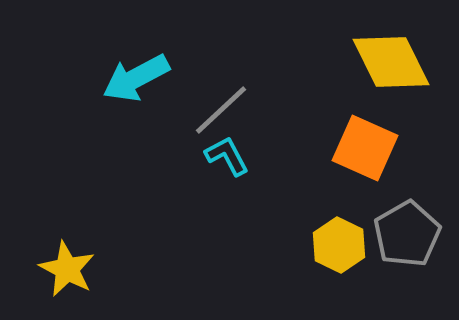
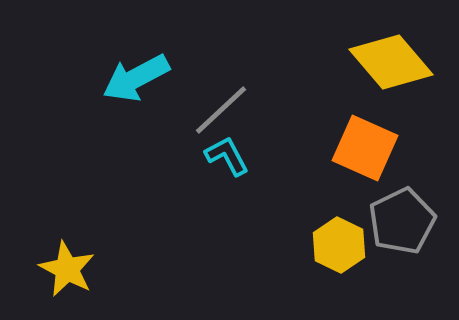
yellow diamond: rotated 14 degrees counterclockwise
gray pentagon: moved 5 px left, 13 px up; rotated 4 degrees clockwise
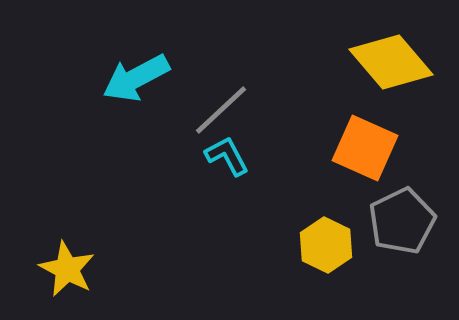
yellow hexagon: moved 13 px left
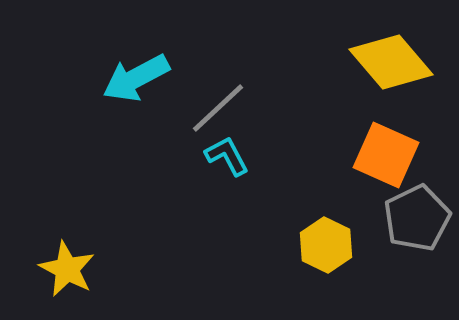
gray line: moved 3 px left, 2 px up
orange square: moved 21 px right, 7 px down
gray pentagon: moved 15 px right, 3 px up
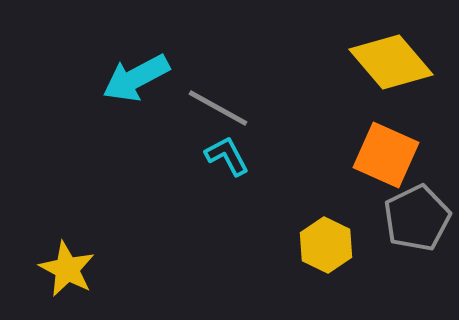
gray line: rotated 72 degrees clockwise
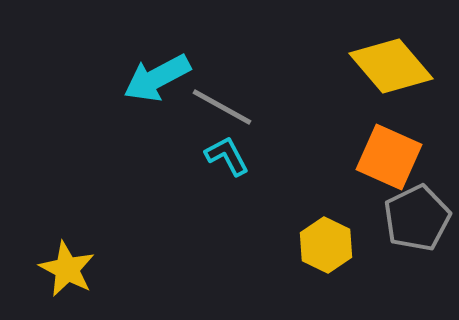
yellow diamond: moved 4 px down
cyan arrow: moved 21 px right
gray line: moved 4 px right, 1 px up
orange square: moved 3 px right, 2 px down
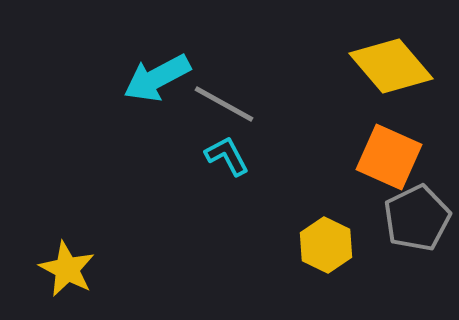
gray line: moved 2 px right, 3 px up
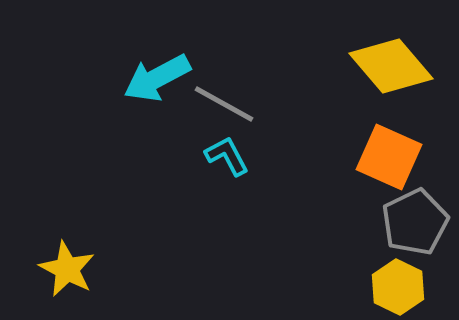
gray pentagon: moved 2 px left, 4 px down
yellow hexagon: moved 72 px right, 42 px down
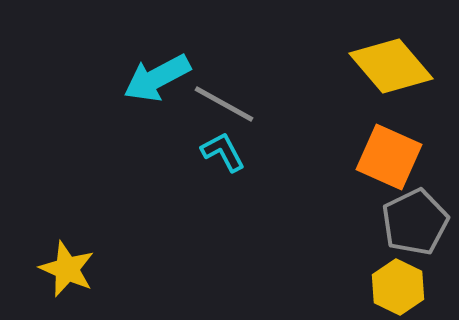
cyan L-shape: moved 4 px left, 4 px up
yellow star: rotated 4 degrees counterclockwise
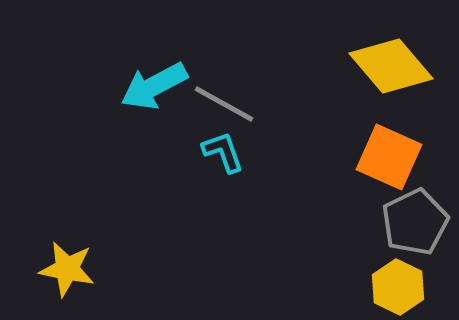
cyan arrow: moved 3 px left, 8 px down
cyan L-shape: rotated 9 degrees clockwise
yellow star: rotated 12 degrees counterclockwise
